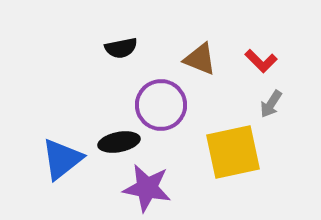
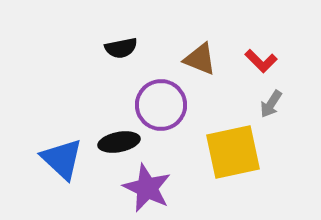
blue triangle: rotated 39 degrees counterclockwise
purple star: rotated 15 degrees clockwise
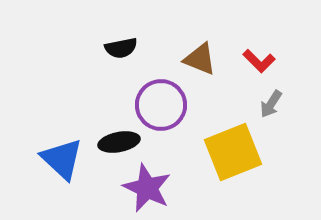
red L-shape: moved 2 px left
yellow square: rotated 10 degrees counterclockwise
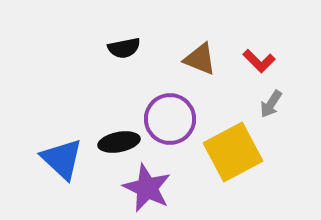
black semicircle: moved 3 px right
purple circle: moved 9 px right, 14 px down
yellow square: rotated 6 degrees counterclockwise
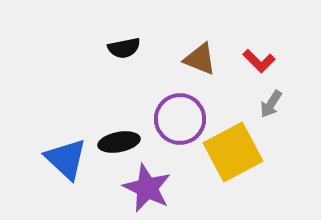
purple circle: moved 10 px right
blue triangle: moved 4 px right
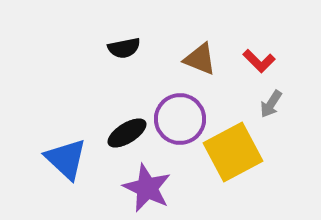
black ellipse: moved 8 px right, 9 px up; rotated 21 degrees counterclockwise
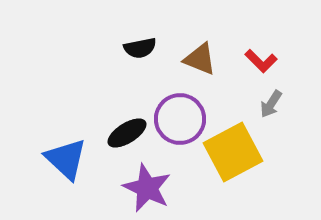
black semicircle: moved 16 px right
red L-shape: moved 2 px right
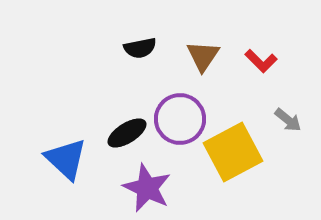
brown triangle: moved 3 px right, 3 px up; rotated 42 degrees clockwise
gray arrow: moved 17 px right, 16 px down; rotated 84 degrees counterclockwise
